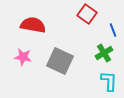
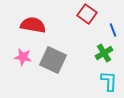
gray square: moved 7 px left, 1 px up
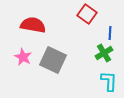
blue line: moved 3 px left, 3 px down; rotated 24 degrees clockwise
pink star: rotated 18 degrees clockwise
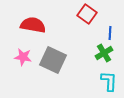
pink star: rotated 18 degrees counterclockwise
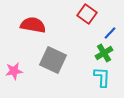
blue line: rotated 40 degrees clockwise
pink star: moved 9 px left, 14 px down; rotated 18 degrees counterclockwise
cyan L-shape: moved 7 px left, 4 px up
